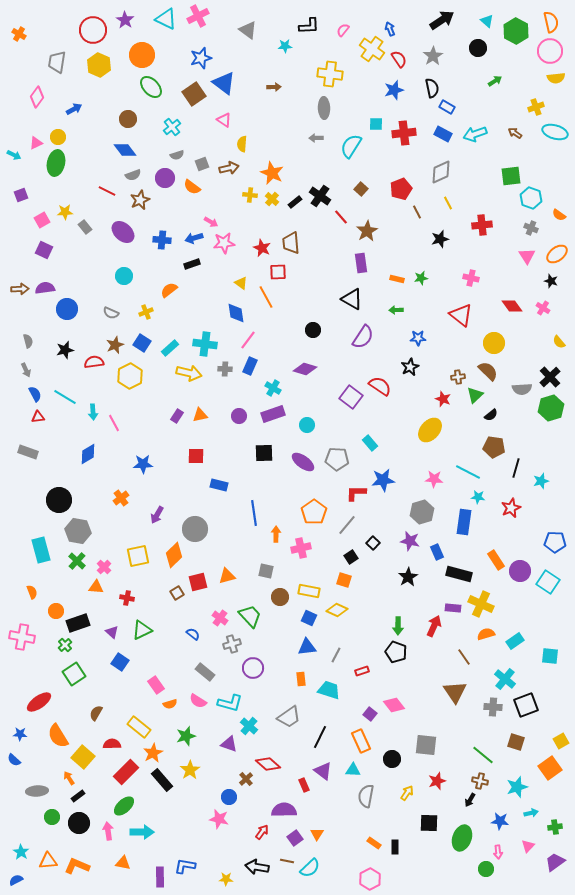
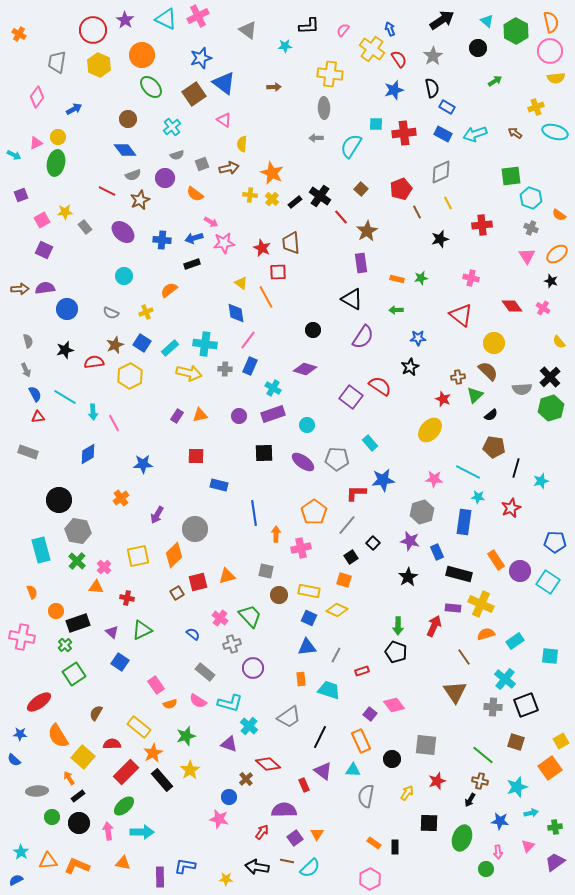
orange semicircle at (192, 187): moved 3 px right, 7 px down
brown circle at (280, 597): moved 1 px left, 2 px up
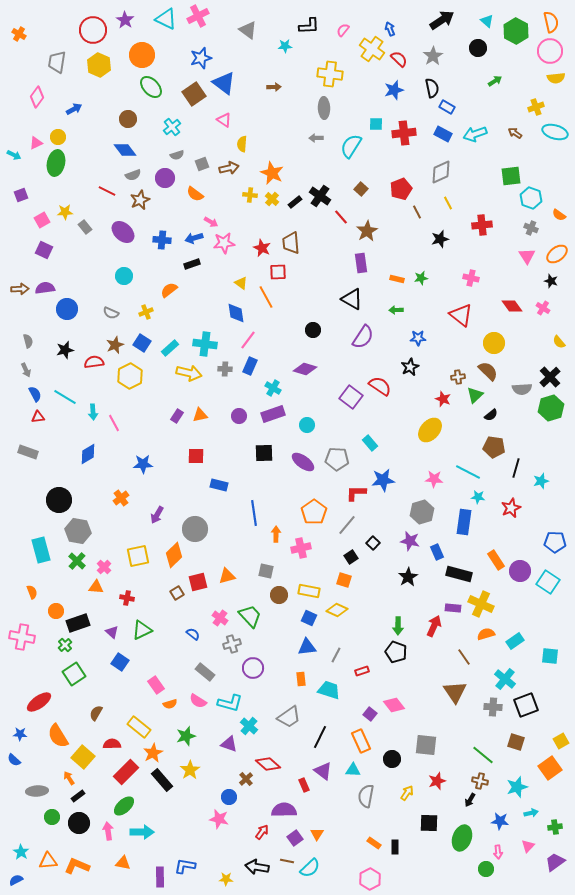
red semicircle at (399, 59): rotated 12 degrees counterclockwise
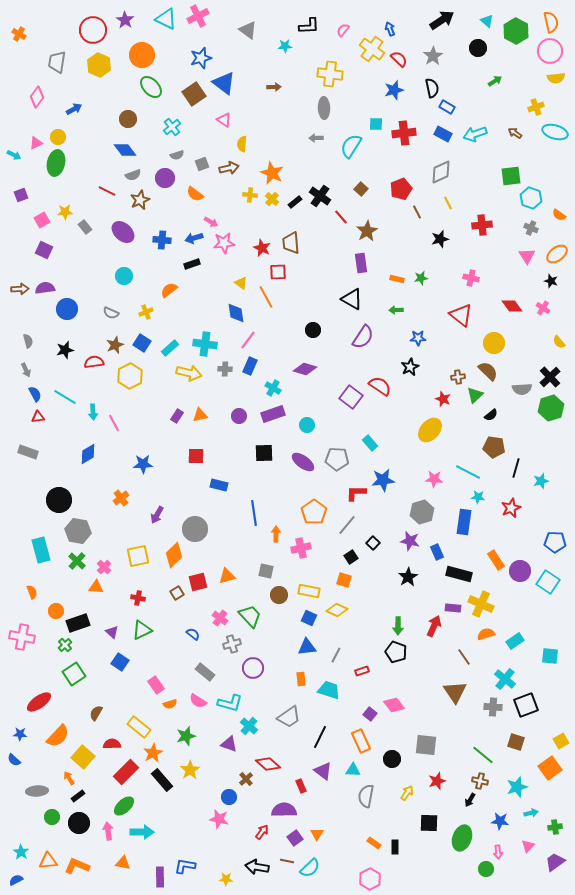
red cross at (127, 598): moved 11 px right
orange semicircle at (58, 736): rotated 105 degrees counterclockwise
red rectangle at (304, 785): moved 3 px left, 1 px down
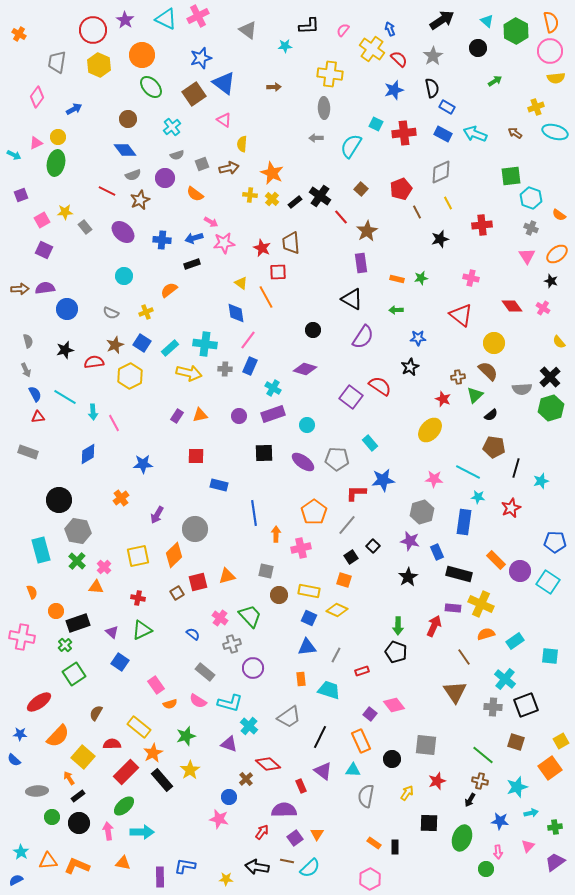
cyan square at (376, 124): rotated 24 degrees clockwise
cyan arrow at (475, 134): rotated 40 degrees clockwise
black square at (373, 543): moved 3 px down
orange rectangle at (496, 560): rotated 12 degrees counterclockwise
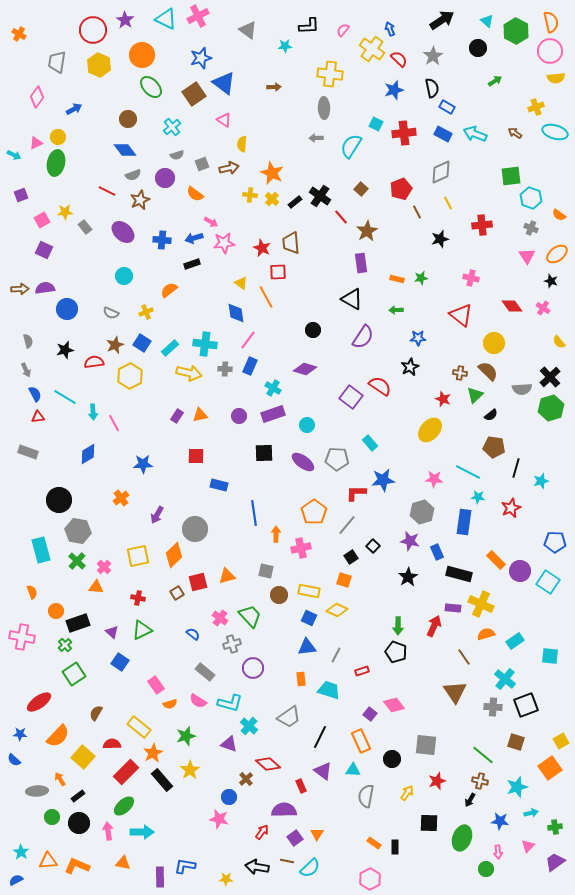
brown cross at (458, 377): moved 2 px right, 4 px up; rotated 16 degrees clockwise
orange arrow at (69, 778): moved 9 px left, 1 px down
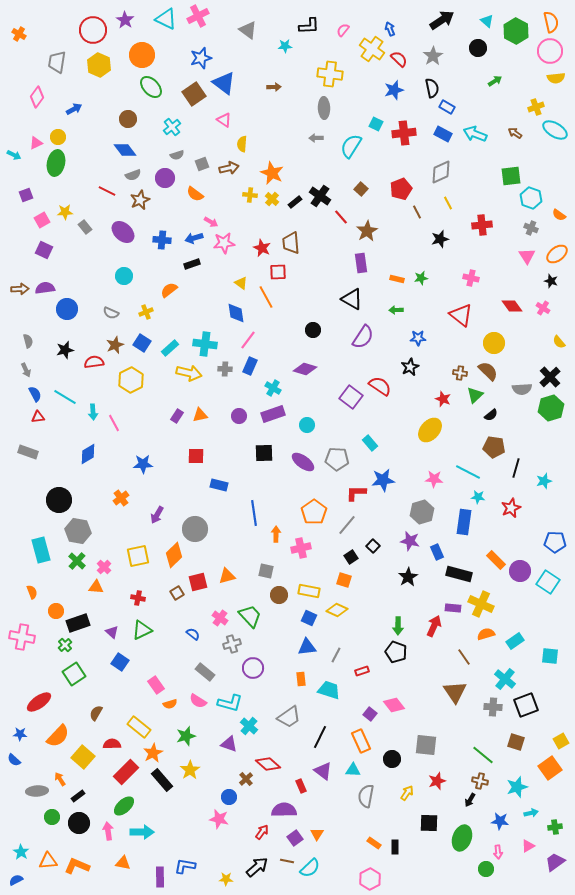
cyan ellipse at (555, 132): moved 2 px up; rotated 15 degrees clockwise
purple square at (21, 195): moved 5 px right
yellow hexagon at (130, 376): moved 1 px right, 4 px down
cyan star at (541, 481): moved 3 px right
pink triangle at (528, 846): rotated 16 degrees clockwise
black arrow at (257, 867): rotated 130 degrees clockwise
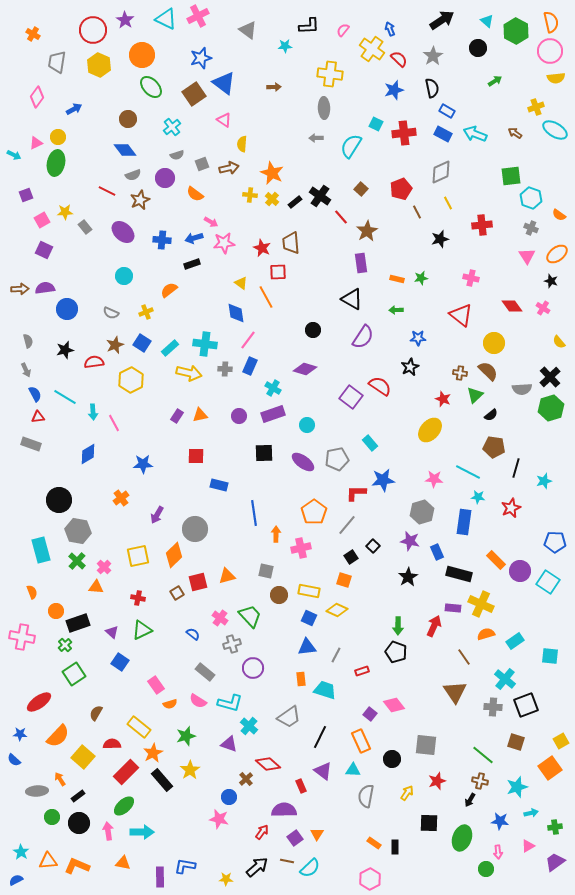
orange cross at (19, 34): moved 14 px right
blue rectangle at (447, 107): moved 4 px down
gray rectangle at (28, 452): moved 3 px right, 8 px up
gray pentagon at (337, 459): rotated 15 degrees counterclockwise
cyan trapezoid at (329, 690): moved 4 px left
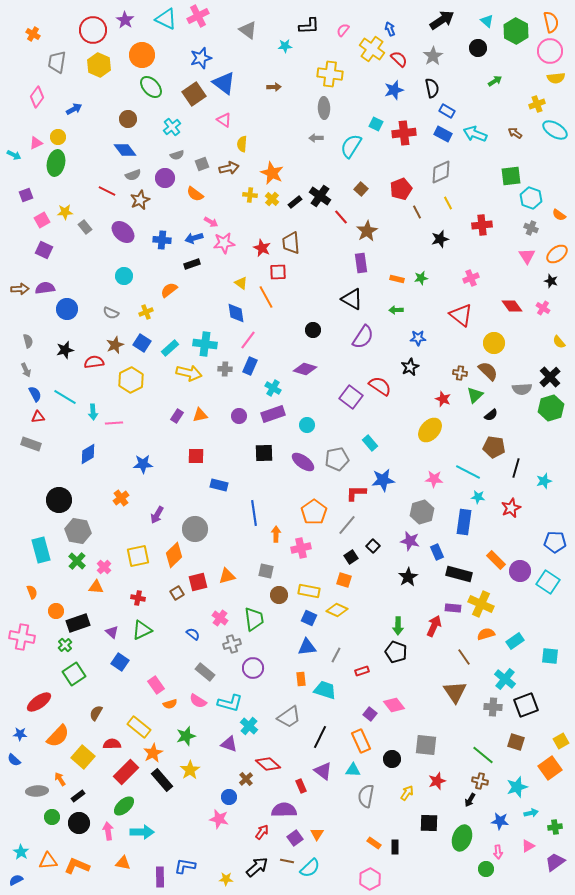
yellow cross at (536, 107): moved 1 px right, 3 px up
pink cross at (471, 278): rotated 35 degrees counterclockwise
pink line at (114, 423): rotated 66 degrees counterclockwise
green trapezoid at (250, 616): moved 4 px right, 3 px down; rotated 35 degrees clockwise
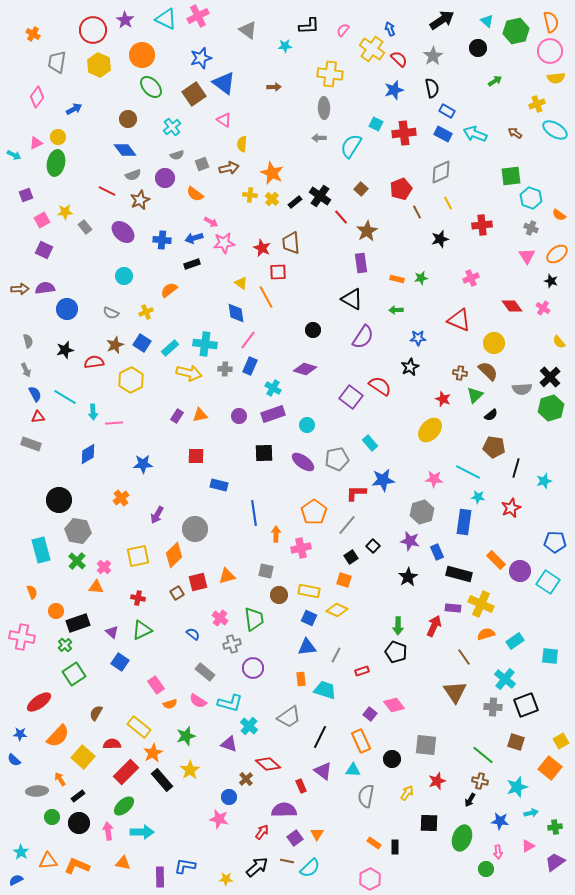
green hexagon at (516, 31): rotated 20 degrees clockwise
gray arrow at (316, 138): moved 3 px right
red triangle at (461, 315): moved 2 px left, 5 px down; rotated 15 degrees counterclockwise
orange square at (550, 768): rotated 15 degrees counterclockwise
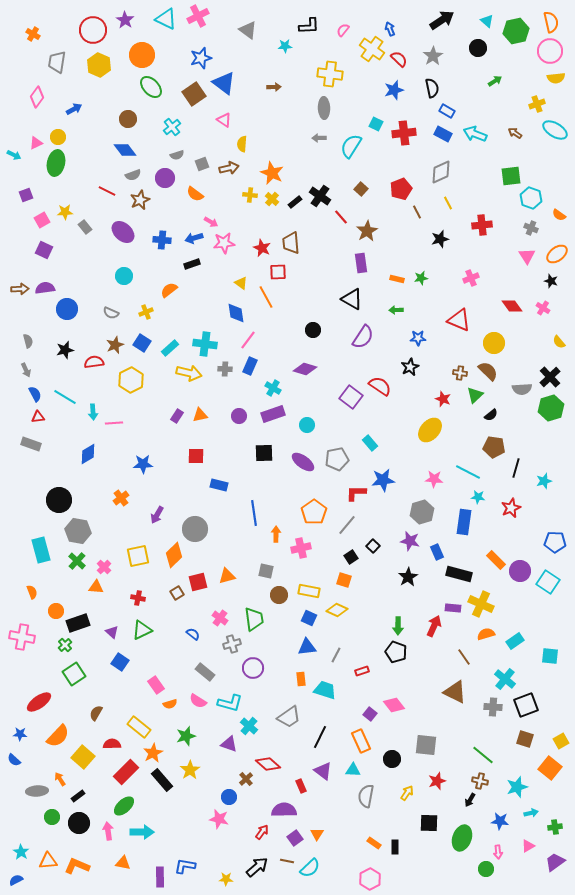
brown triangle at (455, 692): rotated 30 degrees counterclockwise
brown square at (516, 742): moved 9 px right, 3 px up
